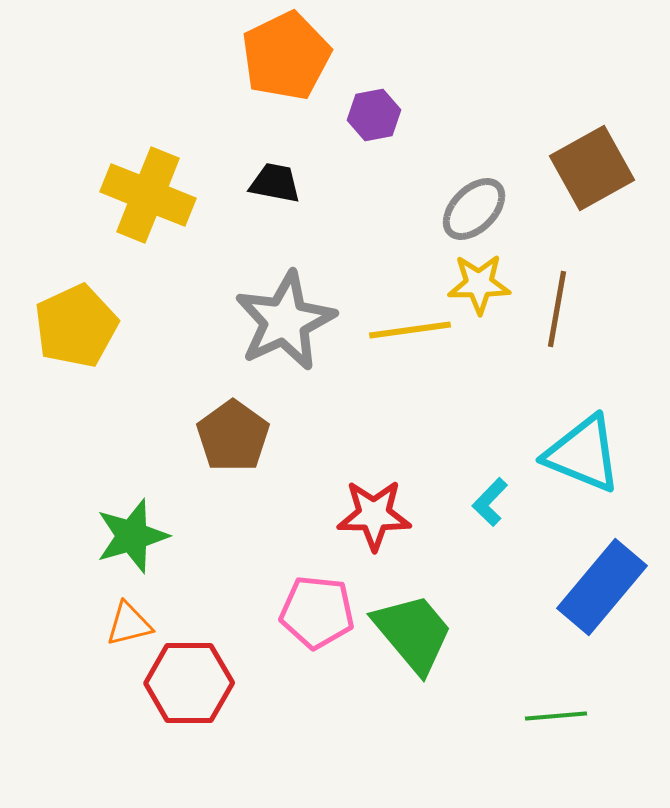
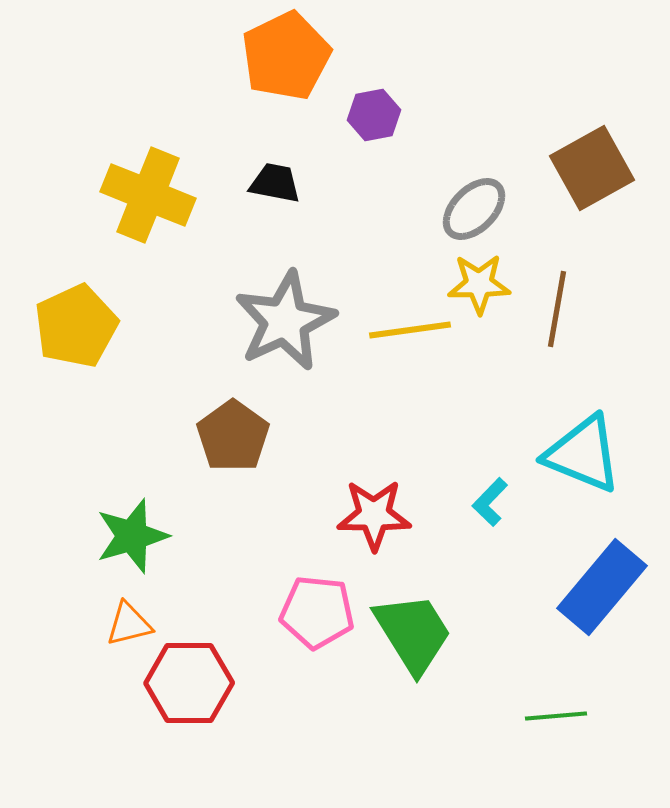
green trapezoid: rotated 8 degrees clockwise
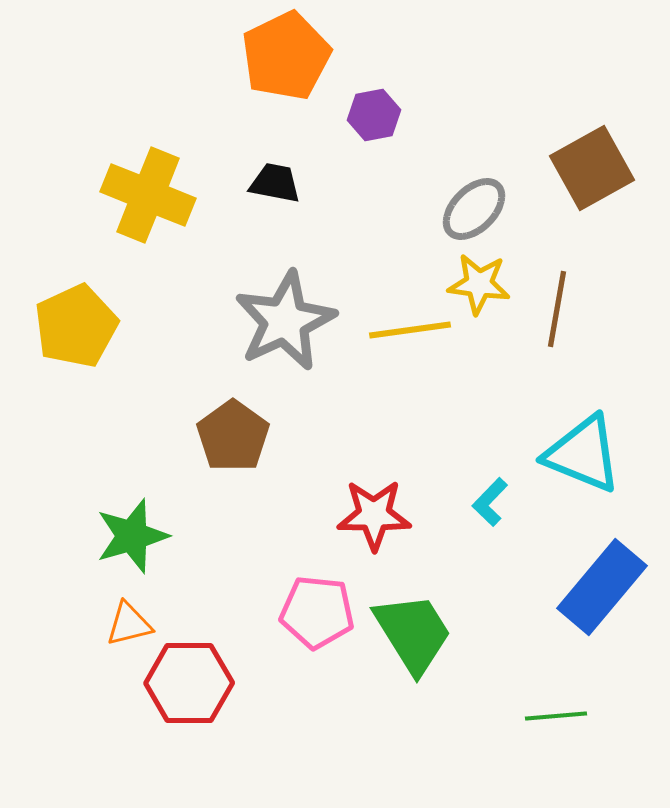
yellow star: rotated 8 degrees clockwise
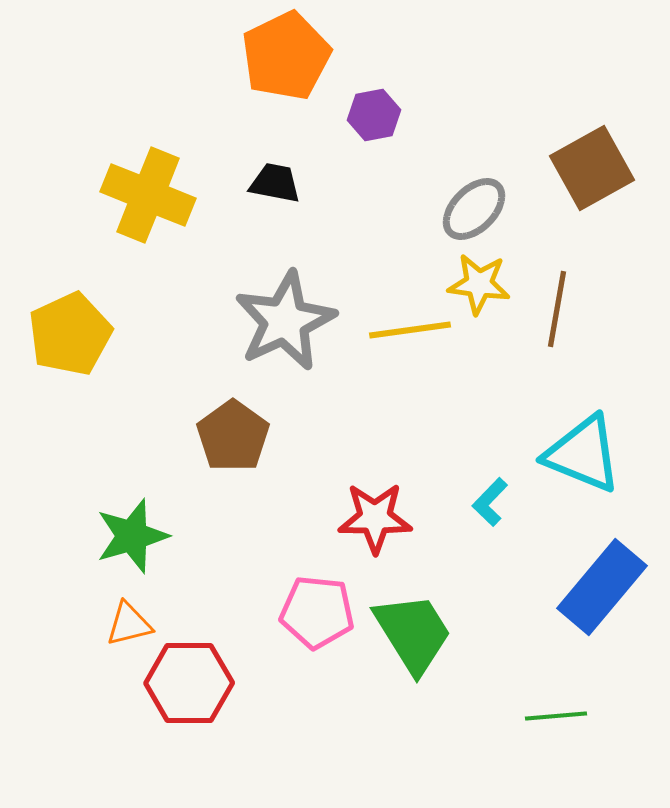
yellow pentagon: moved 6 px left, 8 px down
red star: moved 1 px right, 3 px down
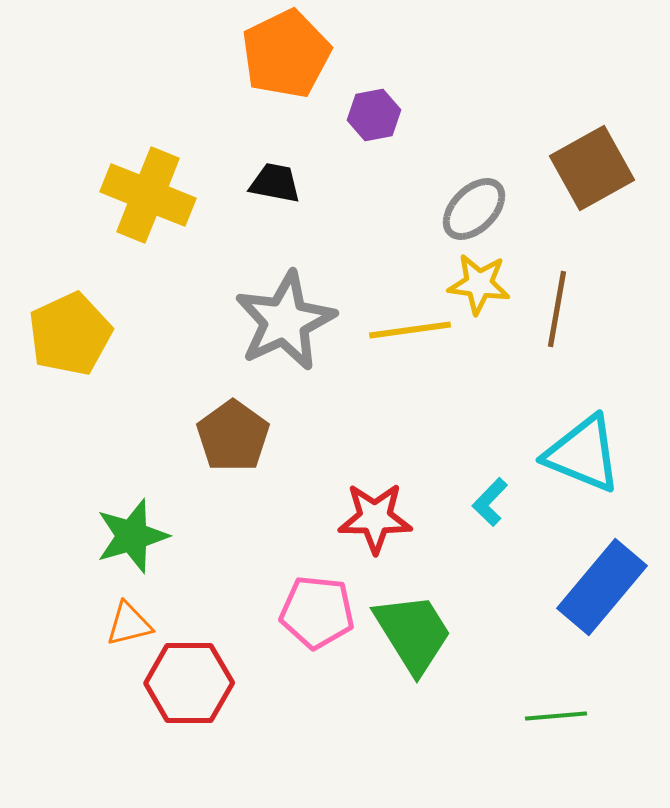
orange pentagon: moved 2 px up
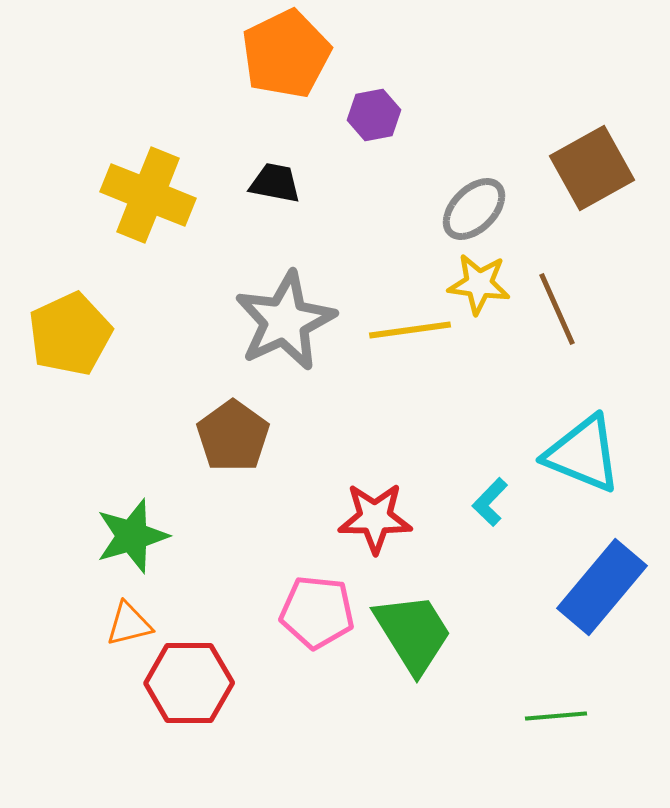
brown line: rotated 34 degrees counterclockwise
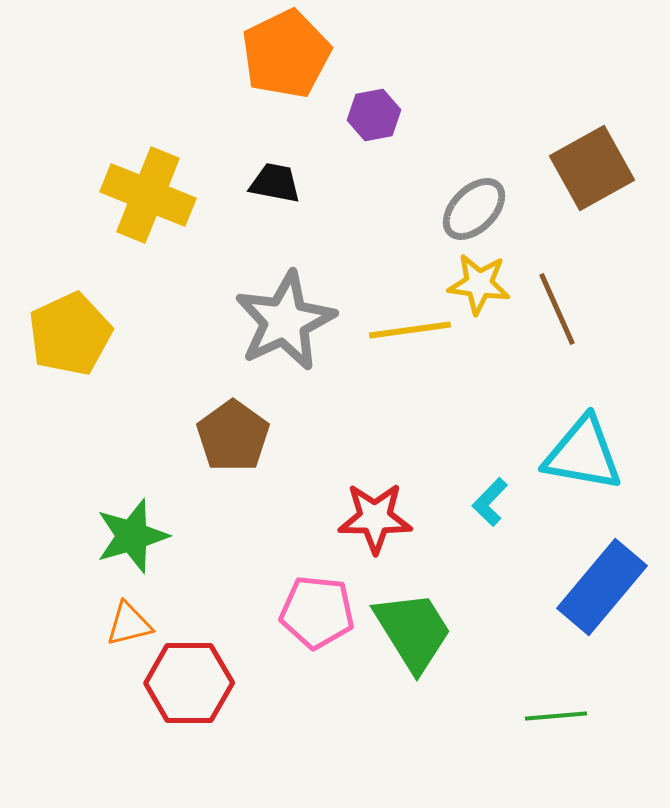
cyan triangle: rotated 12 degrees counterclockwise
green trapezoid: moved 2 px up
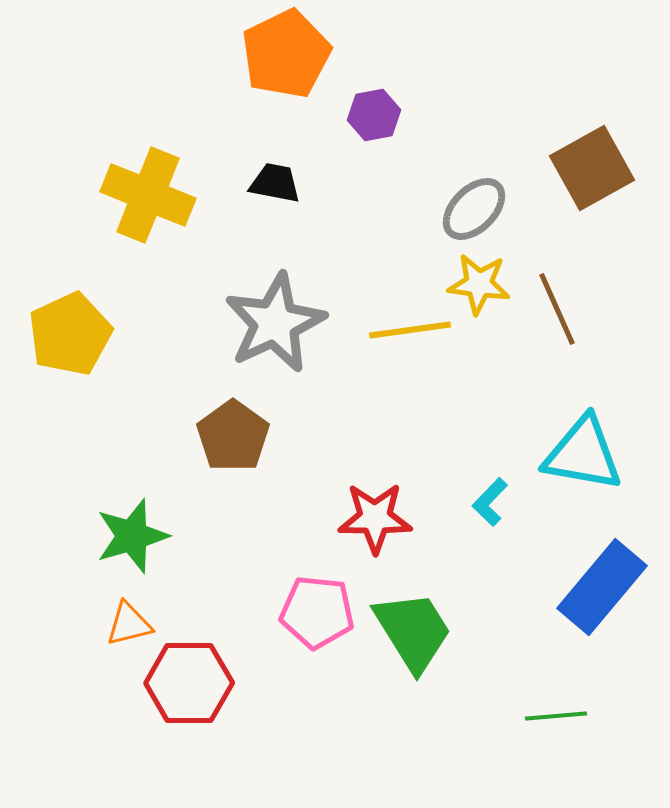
gray star: moved 10 px left, 2 px down
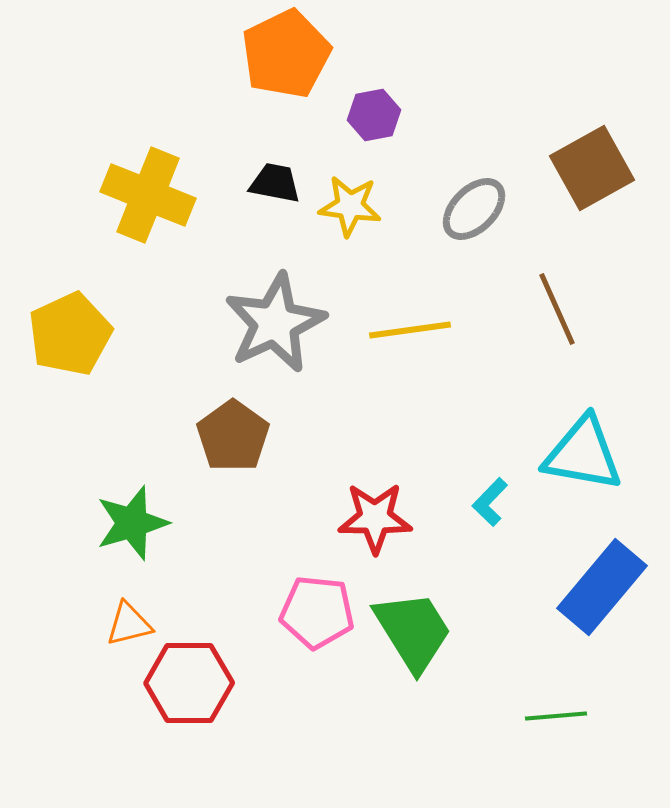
yellow star: moved 129 px left, 78 px up
green star: moved 13 px up
